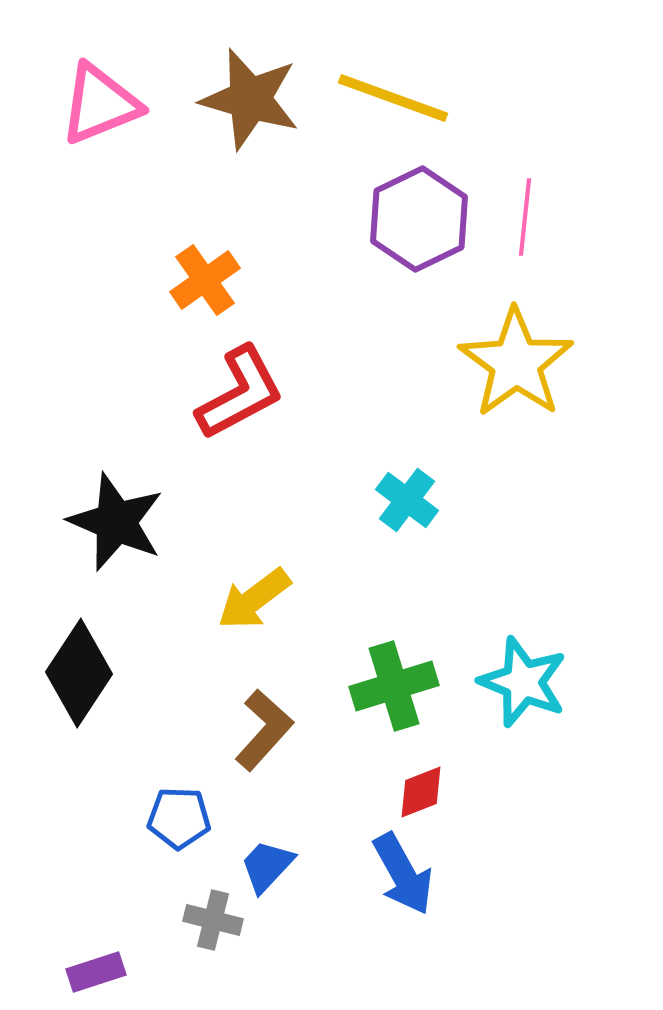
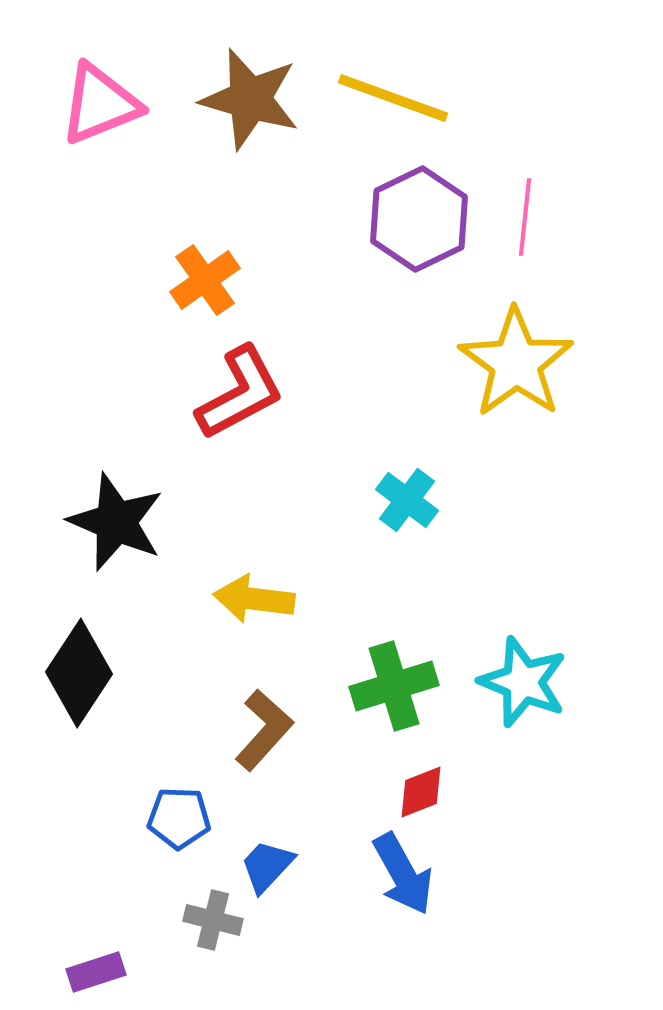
yellow arrow: rotated 44 degrees clockwise
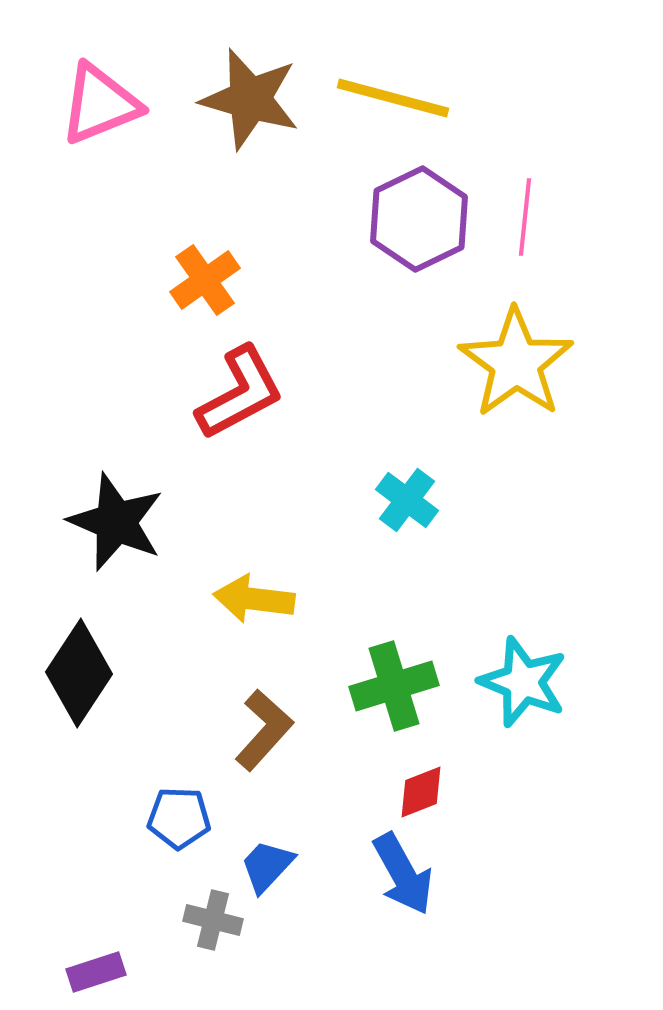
yellow line: rotated 5 degrees counterclockwise
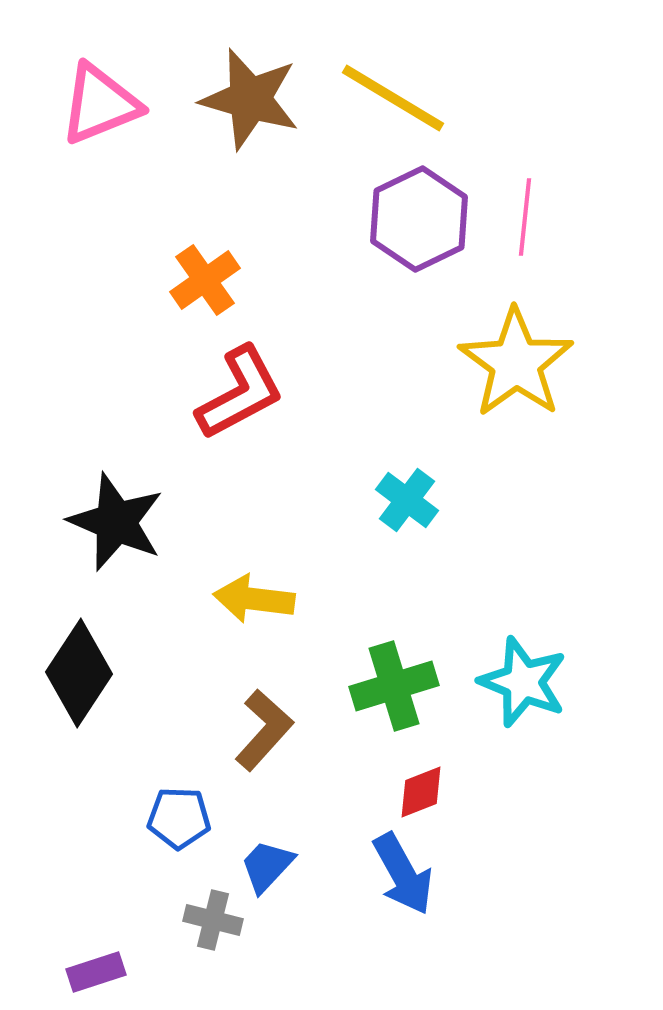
yellow line: rotated 16 degrees clockwise
